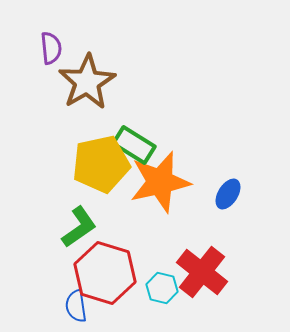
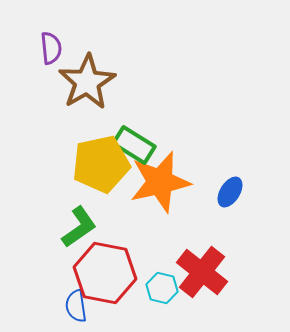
blue ellipse: moved 2 px right, 2 px up
red hexagon: rotated 6 degrees counterclockwise
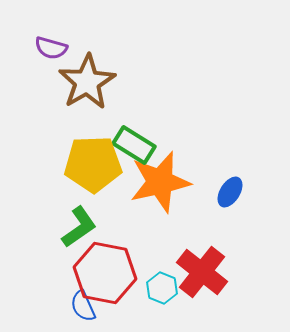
purple semicircle: rotated 112 degrees clockwise
yellow pentagon: moved 8 px left; rotated 10 degrees clockwise
cyan hexagon: rotated 8 degrees clockwise
blue semicircle: moved 7 px right; rotated 16 degrees counterclockwise
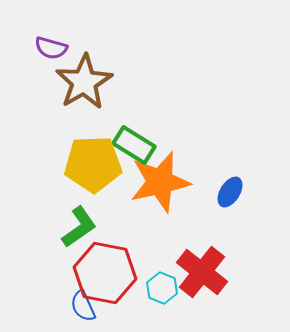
brown star: moved 3 px left
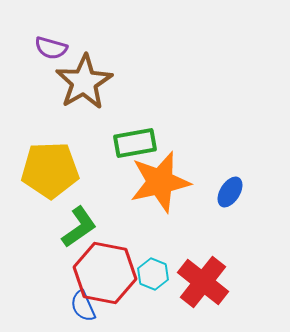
green rectangle: moved 1 px right, 2 px up; rotated 42 degrees counterclockwise
yellow pentagon: moved 43 px left, 6 px down
red cross: moved 1 px right, 10 px down
cyan hexagon: moved 9 px left, 14 px up
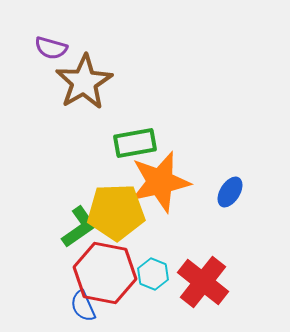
yellow pentagon: moved 66 px right, 42 px down
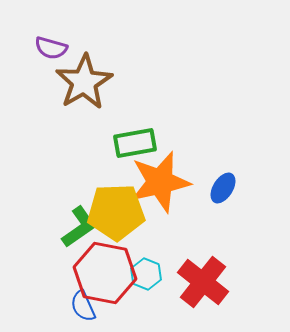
blue ellipse: moved 7 px left, 4 px up
cyan hexagon: moved 7 px left
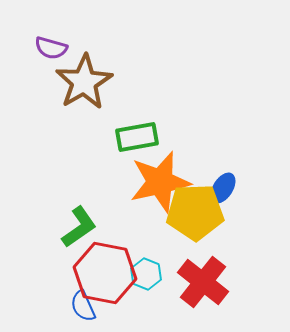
green rectangle: moved 2 px right, 6 px up
yellow pentagon: moved 79 px right
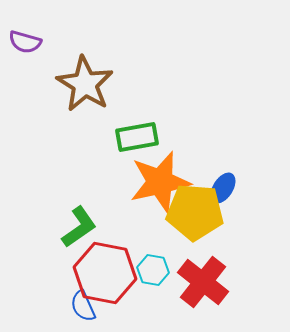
purple semicircle: moved 26 px left, 6 px up
brown star: moved 1 px right, 2 px down; rotated 10 degrees counterclockwise
yellow pentagon: rotated 6 degrees clockwise
cyan hexagon: moved 7 px right, 4 px up; rotated 12 degrees counterclockwise
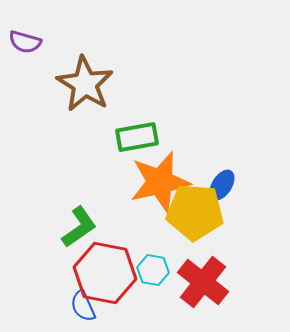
blue ellipse: moved 1 px left, 3 px up
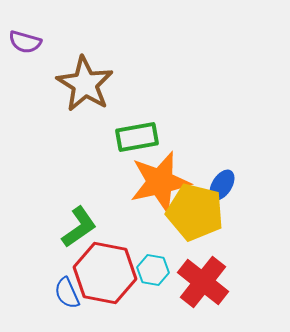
yellow pentagon: rotated 10 degrees clockwise
blue semicircle: moved 16 px left, 13 px up
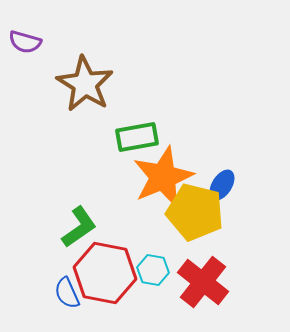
orange star: moved 3 px right, 5 px up; rotated 10 degrees counterclockwise
